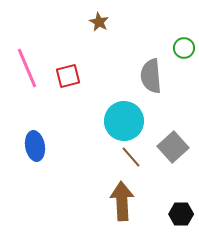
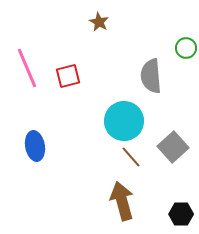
green circle: moved 2 px right
brown arrow: rotated 12 degrees counterclockwise
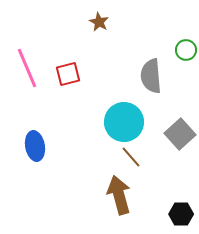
green circle: moved 2 px down
red square: moved 2 px up
cyan circle: moved 1 px down
gray square: moved 7 px right, 13 px up
brown arrow: moved 3 px left, 6 px up
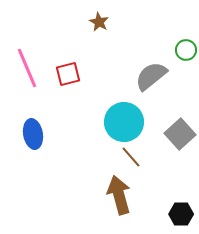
gray semicircle: rotated 56 degrees clockwise
blue ellipse: moved 2 px left, 12 px up
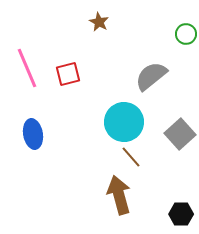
green circle: moved 16 px up
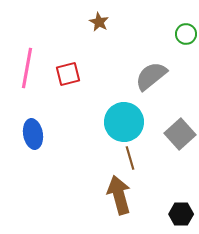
pink line: rotated 33 degrees clockwise
brown line: moved 1 px left, 1 px down; rotated 25 degrees clockwise
